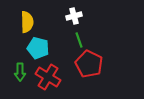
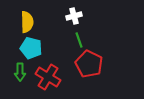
cyan pentagon: moved 7 px left
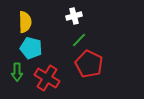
yellow semicircle: moved 2 px left
green line: rotated 63 degrees clockwise
green arrow: moved 3 px left
red cross: moved 1 px left, 1 px down
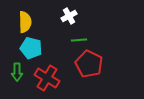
white cross: moved 5 px left; rotated 14 degrees counterclockwise
green line: rotated 42 degrees clockwise
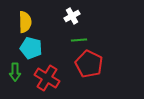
white cross: moved 3 px right
green arrow: moved 2 px left
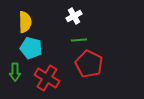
white cross: moved 2 px right
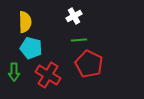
green arrow: moved 1 px left
red cross: moved 1 px right, 3 px up
